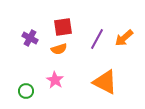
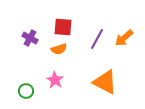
red square: rotated 12 degrees clockwise
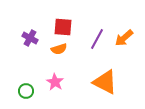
pink star: moved 2 px down
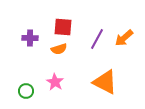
purple cross: rotated 28 degrees counterclockwise
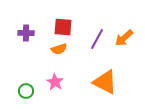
purple cross: moved 4 px left, 5 px up
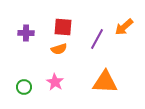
orange arrow: moved 11 px up
orange triangle: rotated 24 degrees counterclockwise
green circle: moved 2 px left, 4 px up
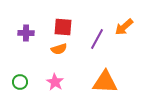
green circle: moved 4 px left, 5 px up
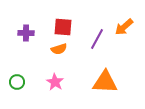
green circle: moved 3 px left
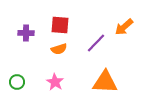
red square: moved 3 px left, 2 px up
purple line: moved 1 px left, 4 px down; rotated 15 degrees clockwise
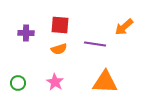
purple line: moved 1 px left, 1 px down; rotated 55 degrees clockwise
green circle: moved 1 px right, 1 px down
